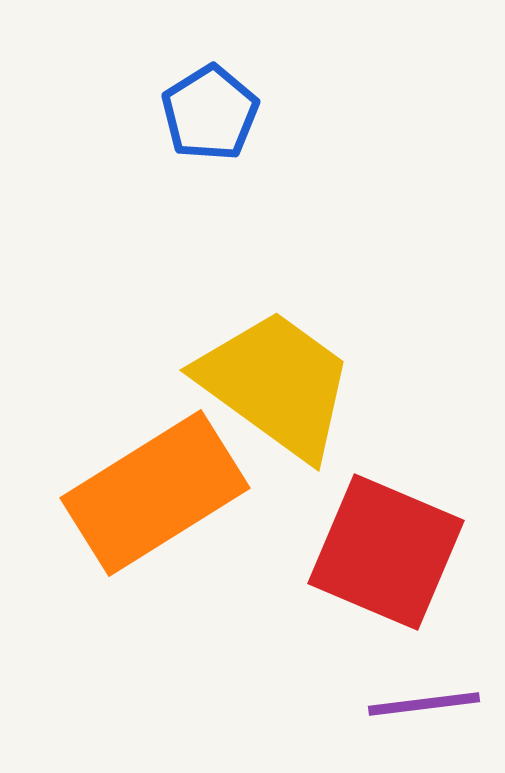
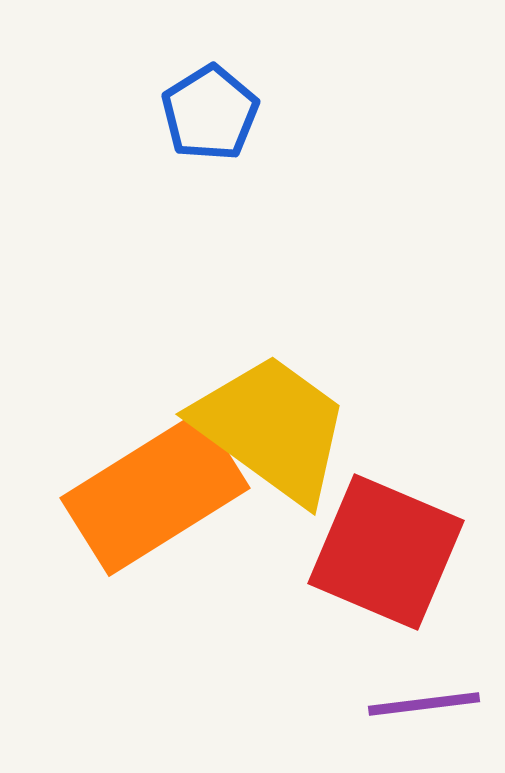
yellow trapezoid: moved 4 px left, 44 px down
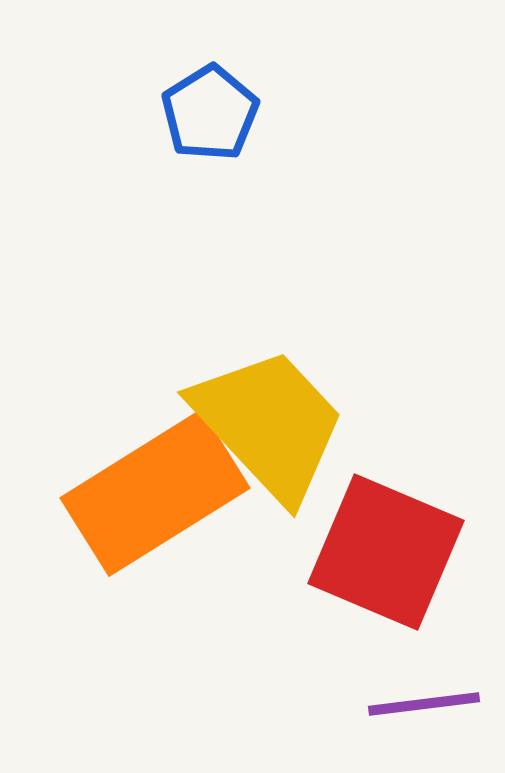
yellow trapezoid: moved 3 px left, 4 px up; rotated 11 degrees clockwise
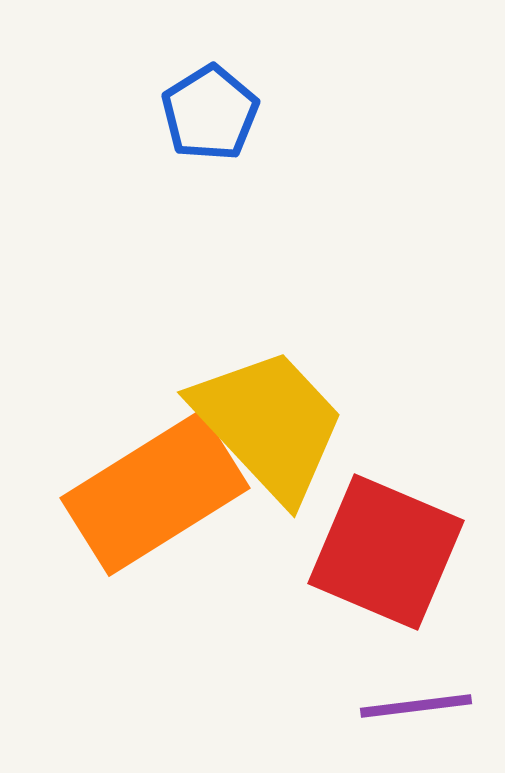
purple line: moved 8 px left, 2 px down
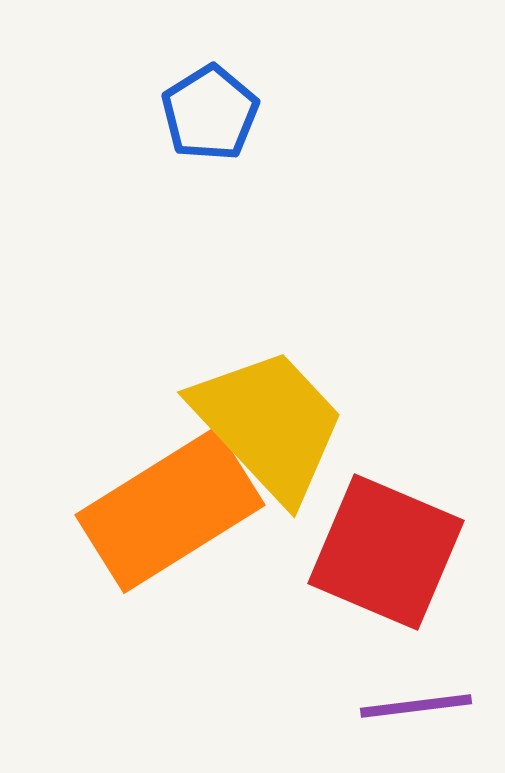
orange rectangle: moved 15 px right, 17 px down
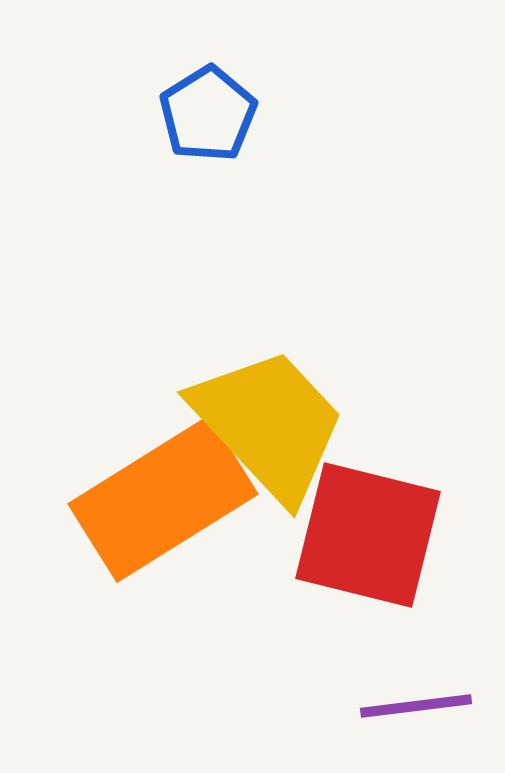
blue pentagon: moved 2 px left, 1 px down
orange rectangle: moved 7 px left, 11 px up
red square: moved 18 px left, 17 px up; rotated 9 degrees counterclockwise
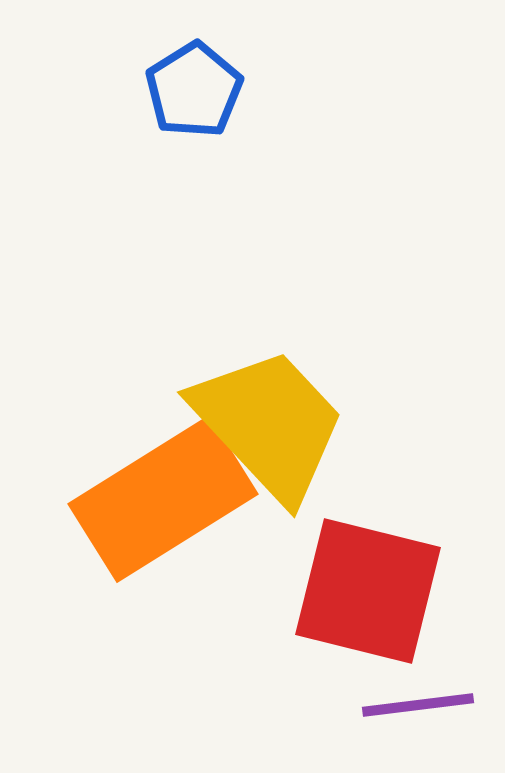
blue pentagon: moved 14 px left, 24 px up
red square: moved 56 px down
purple line: moved 2 px right, 1 px up
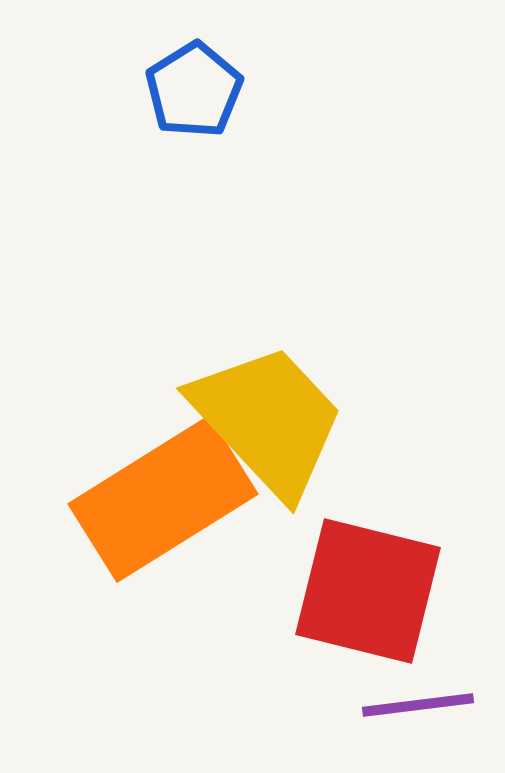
yellow trapezoid: moved 1 px left, 4 px up
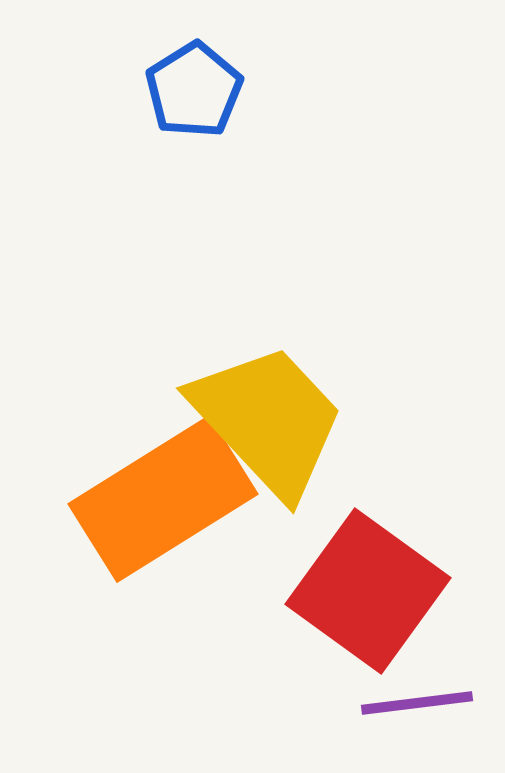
red square: rotated 22 degrees clockwise
purple line: moved 1 px left, 2 px up
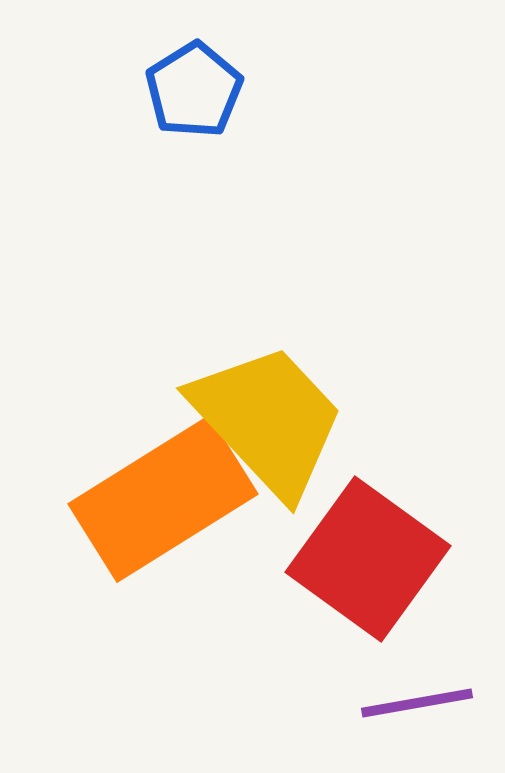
red square: moved 32 px up
purple line: rotated 3 degrees counterclockwise
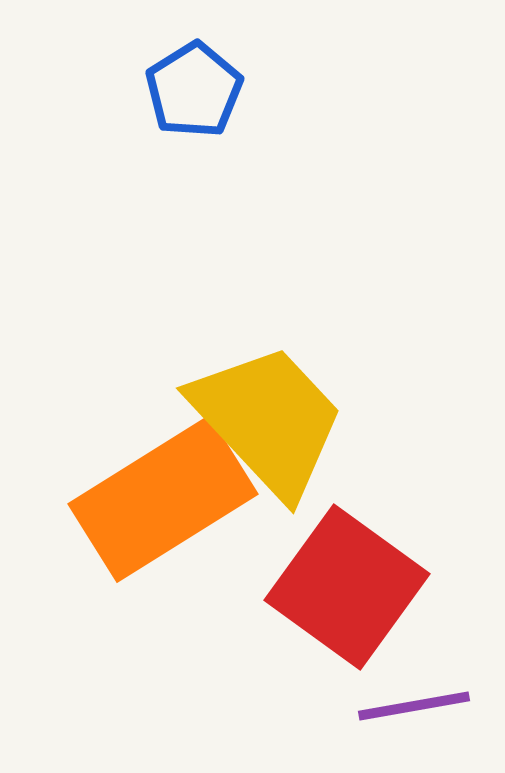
red square: moved 21 px left, 28 px down
purple line: moved 3 px left, 3 px down
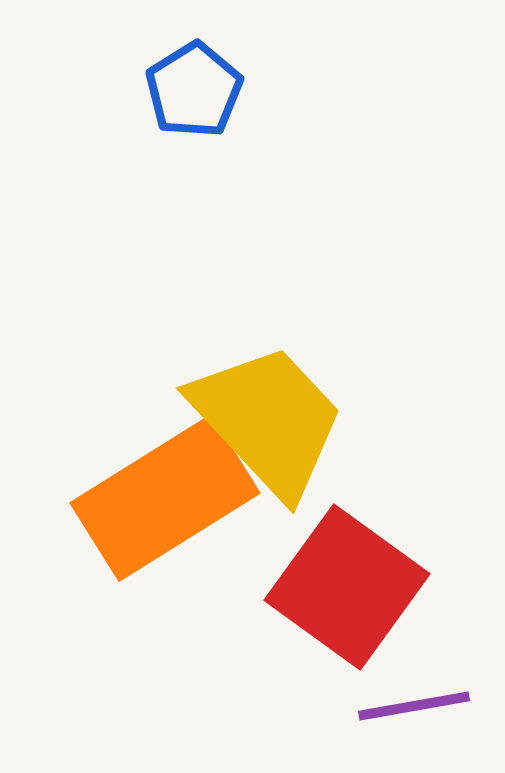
orange rectangle: moved 2 px right, 1 px up
